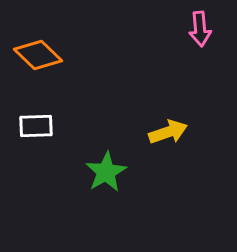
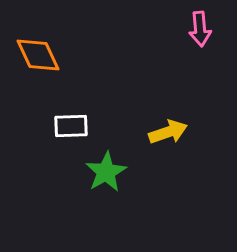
orange diamond: rotated 21 degrees clockwise
white rectangle: moved 35 px right
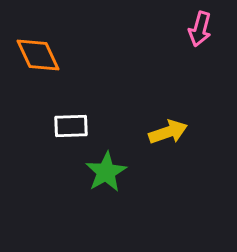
pink arrow: rotated 20 degrees clockwise
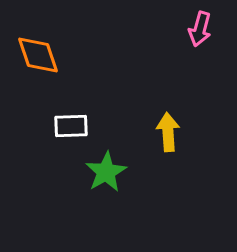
orange diamond: rotated 6 degrees clockwise
yellow arrow: rotated 75 degrees counterclockwise
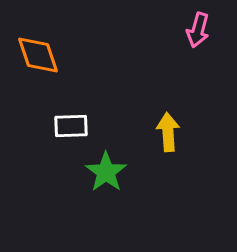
pink arrow: moved 2 px left, 1 px down
green star: rotated 6 degrees counterclockwise
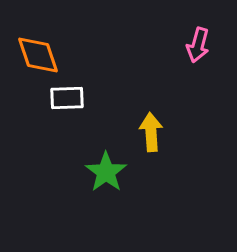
pink arrow: moved 15 px down
white rectangle: moved 4 px left, 28 px up
yellow arrow: moved 17 px left
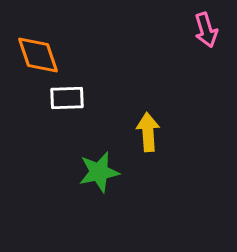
pink arrow: moved 8 px right, 15 px up; rotated 32 degrees counterclockwise
yellow arrow: moved 3 px left
green star: moved 7 px left; rotated 24 degrees clockwise
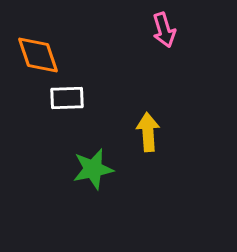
pink arrow: moved 42 px left
green star: moved 6 px left, 3 px up
